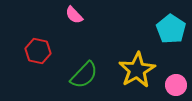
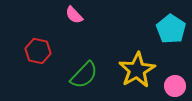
pink circle: moved 1 px left, 1 px down
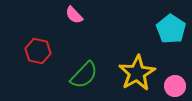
yellow star: moved 3 px down
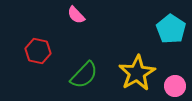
pink semicircle: moved 2 px right
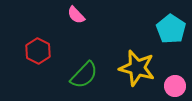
red hexagon: rotated 15 degrees clockwise
yellow star: moved 5 px up; rotated 27 degrees counterclockwise
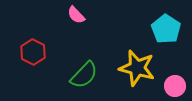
cyan pentagon: moved 5 px left
red hexagon: moved 5 px left, 1 px down
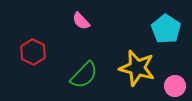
pink semicircle: moved 5 px right, 6 px down
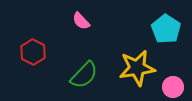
yellow star: rotated 24 degrees counterclockwise
pink circle: moved 2 px left, 1 px down
